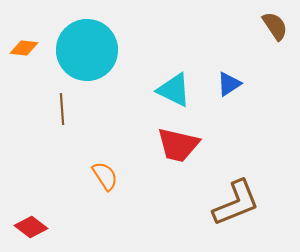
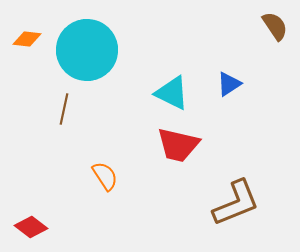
orange diamond: moved 3 px right, 9 px up
cyan triangle: moved 2 px left, 3 px down
brown line: moved 2 px right; rotated 16 degrees clockwise
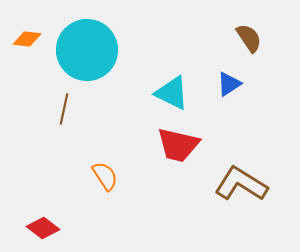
brown semicircle: moved 26 px left, 12 px down
brown L-shape: moved 5 px right, 19 px up; rotated 126 degrees counterclockwise
red diamond: moved 12 px right, 1 px down
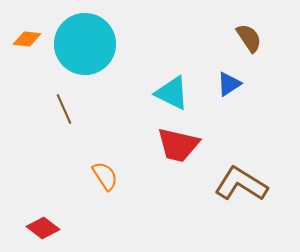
cyan circle: moved 2 px left, 6 px up
brown line: rotated 36 degrees counterclockwise
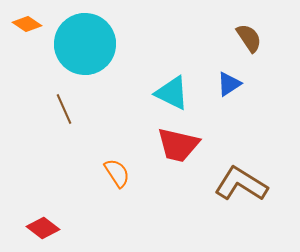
orange diamond: moved 15 px up; rotated 28 degrees clockwise
orange semicircle: moved 12 px right, 3 px up
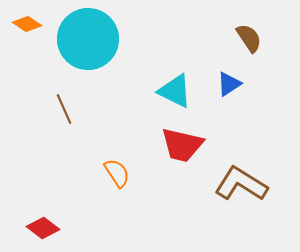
cyan circle: moved 3 px right, 5 px up
cyan triangle: moved 3 px right, 2 px up
red trapezoid: moved 4 px right
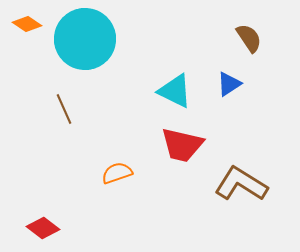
cyan circle: moved 3 px left
orange semicircle: rotated 76 degrees counterclockwise
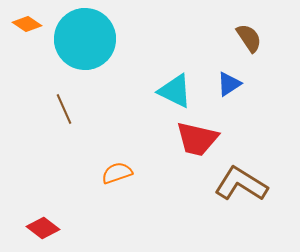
red trapezoid: moved 15 px right, 6 px up
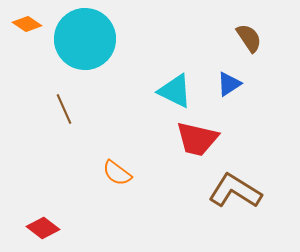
orange semicircle: rotated 124 degrees counterclockwise
brown L-shape: moved 6 px left, 7 px down
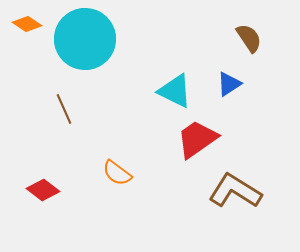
red trapezoid: rotated 132 degrees clockwise
red diamond: moved 38 px up
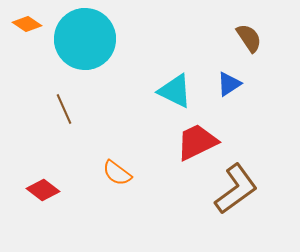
red trapezoid: moved 3 px down; rotated 9 degrees clockwise
brown L-shape: moved 1 px right, 2 px up; rotated 112 degrees clockwise
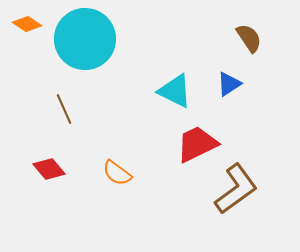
red trapezoid: moved 2 px down
red diamond: moved 6 px right, 21 px up; rotated 12 degrees clockwise
